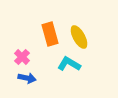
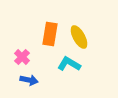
orange rectangle: rotated 25 degrees clockwise
blue arrow: moved 2 px right, 2 px down
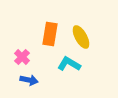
yellow ellipse: moved 2 px right
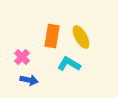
orange rectangle: moved 2 px right, 2 px down
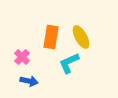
orange rectangle: moved 1 px left, 1 px down
cyan L-shape: moved 1 px up; rotated 55 degrees counterclockwise
blue arrow: moved 1 px down
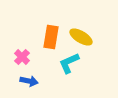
yellow ellipse: rotated 30 degrees counterclockwise
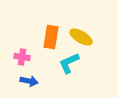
pink cross: rotated 35 degrees counterclockwise
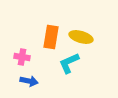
yellow ellipse: rotated 15 degrees counterclockwise
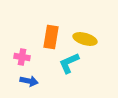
yellow ellipse: moved 4 px right, 2 px down
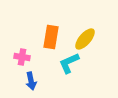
yellow ellipse: rotated 65 degrees counterclockwise
blue arrow: moved 2 px right; rotated 66 degrees clockwise
